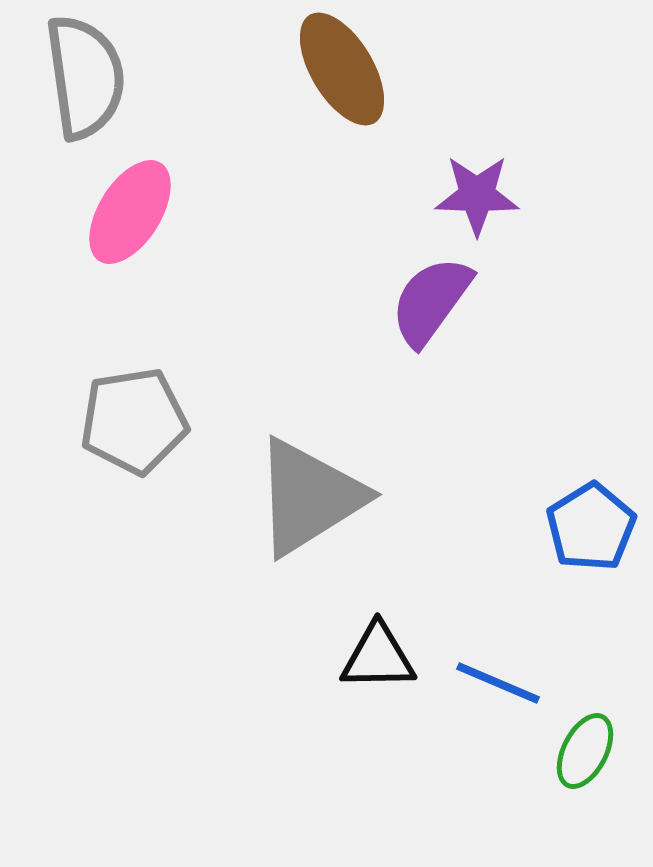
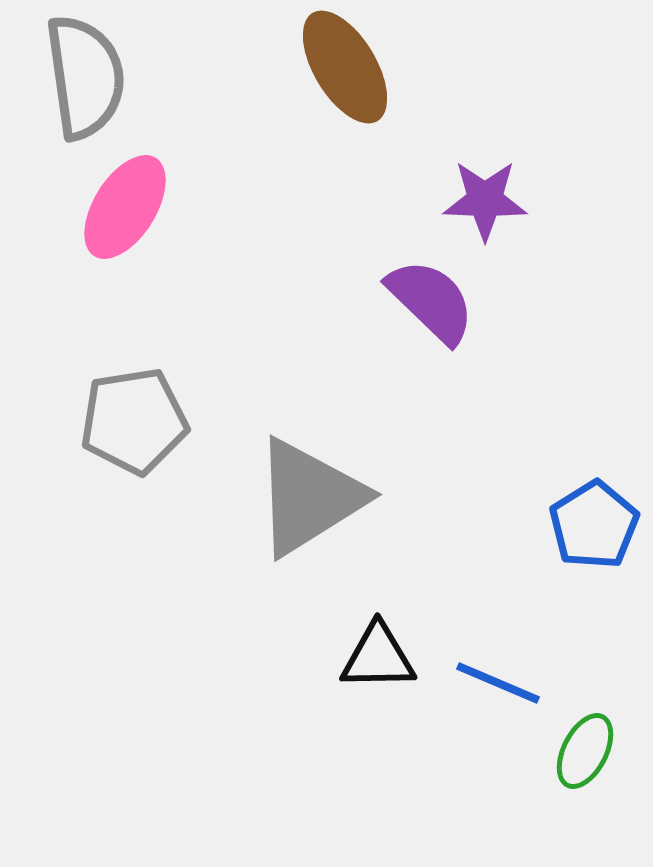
brown ellipse: moved 3 px right, 2 px up
purple star: moved 8 px right, 5 px down
pink ellipse: moved 5 px left, 5 px up
purple semicircle: rotated 98 degrees clockwise
blue pentagon: moved 3 px right, 2 px up
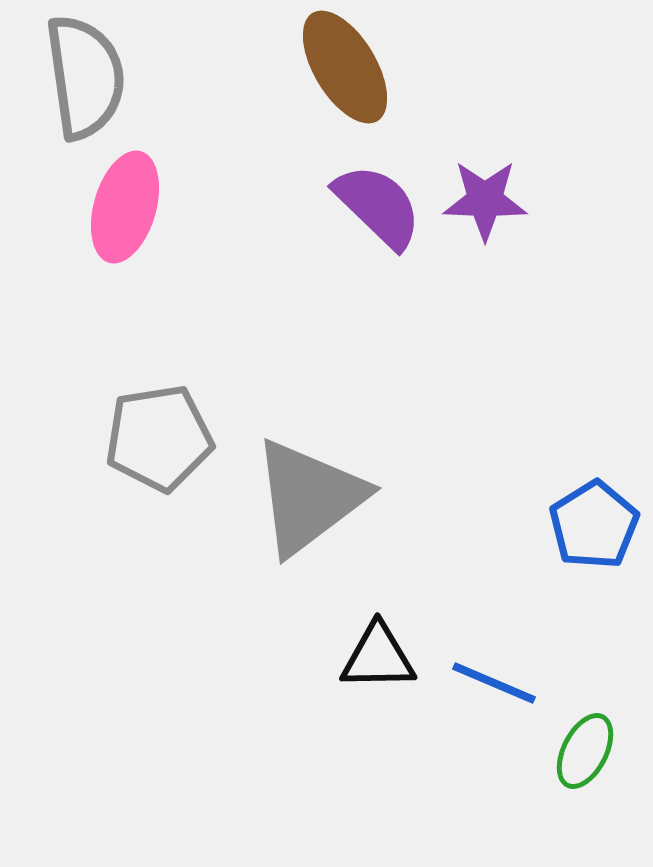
pink ellipse: rotated 16 degrees counterclockwise
purple semicircle: moved 53 px left, 95 px up
gray pentagon: moved 25 px right, 17 px down
gray triangle: rotated 5 degrees counterclockwise
blue line: moved 4 px left
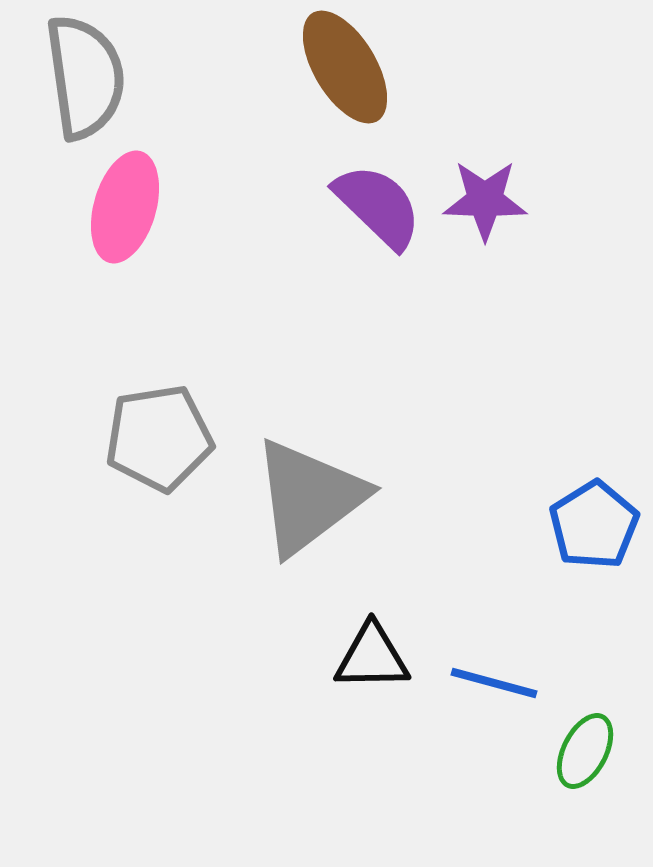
black triangle: moved 6 px left
blue line: rotated 8 degrees counterclockwise
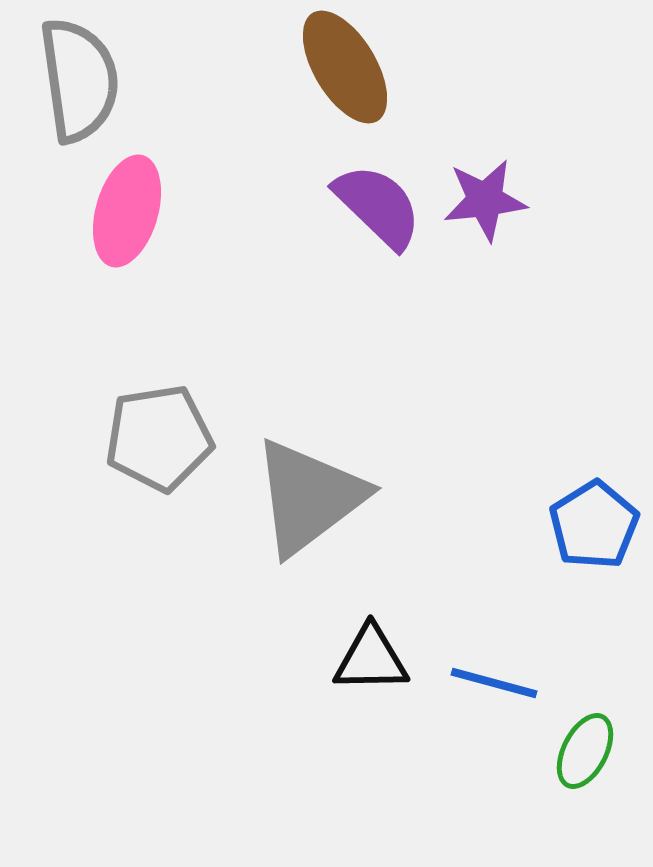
gray semicircle: moved 6 px left, 3 px down
purple star: rotated 8 degrees counterclockwise
pink ellipse: moved 2 px right, 4 px down
black triangle: moved 1 px left, 2 px down
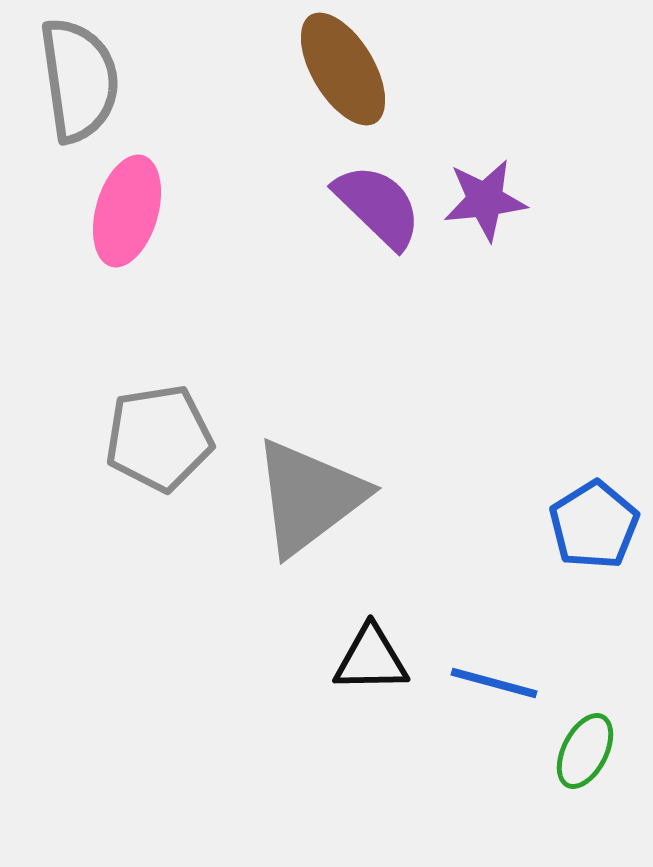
brown ellipse: moved 2 px left, 2 px down
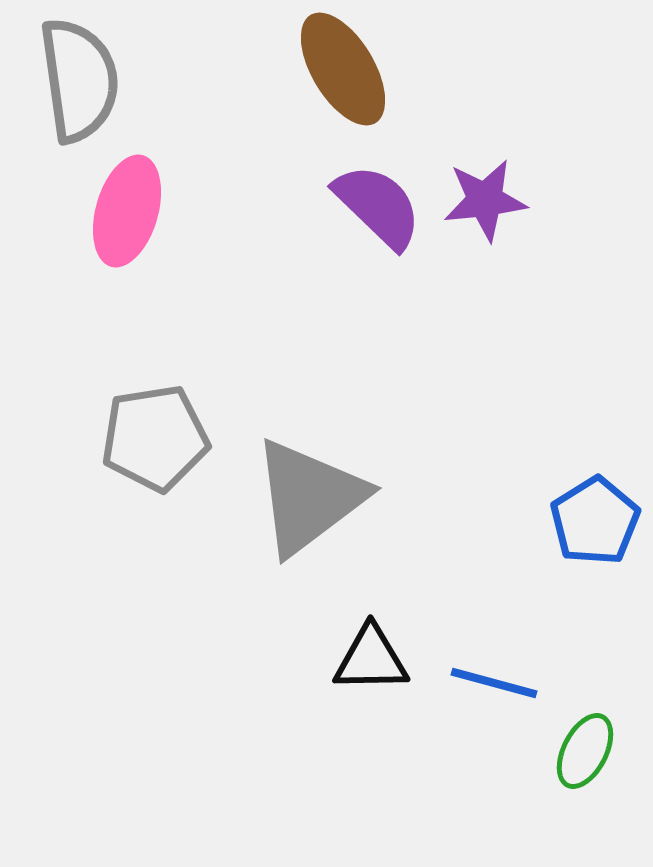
gray pentagon: moved 4 px left
blue pentagon: moved 1 px right, 4 px up
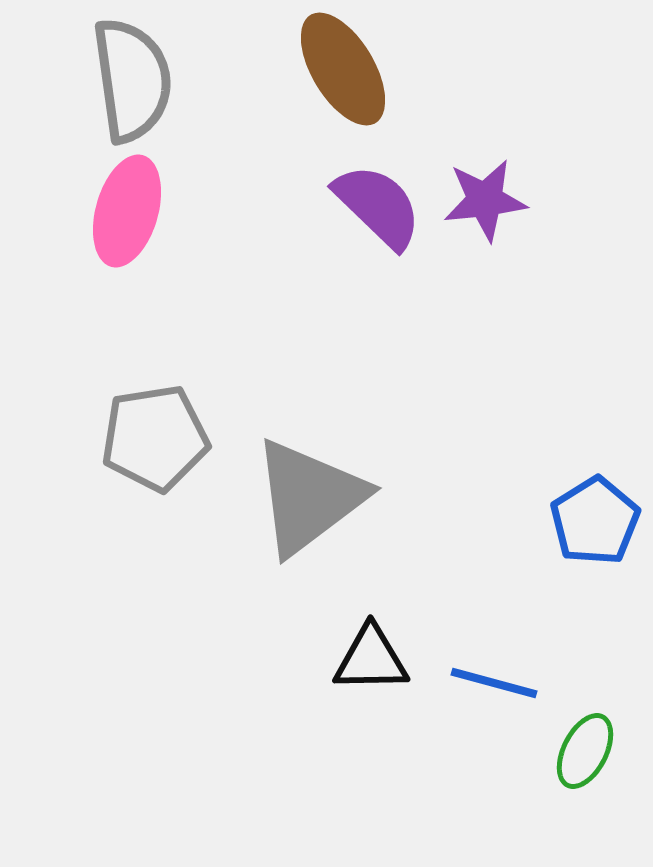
gray semicircle: moved 53 px right
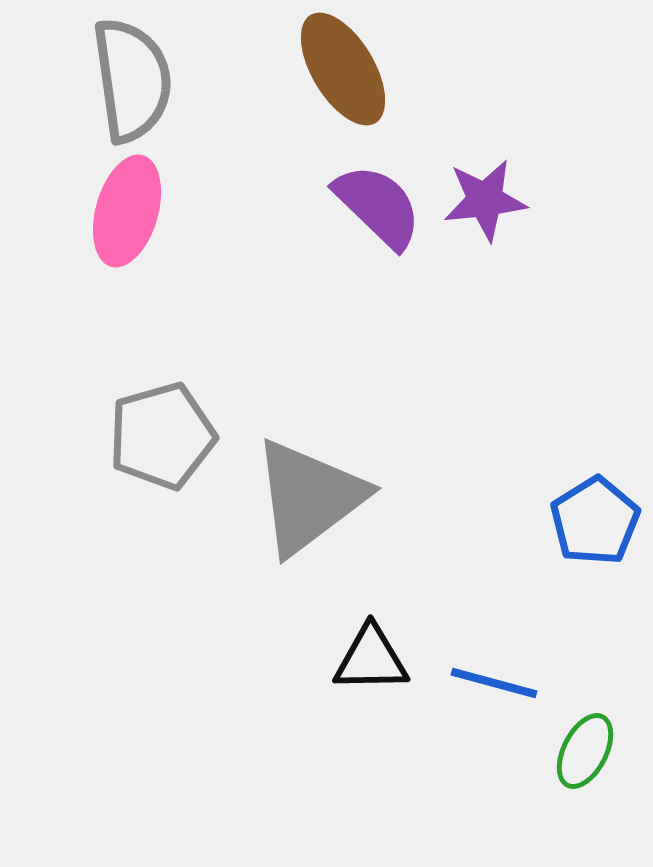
gray pentagon: moved 7 px right, 2 px up; rotated 7 degrees counterclockwise
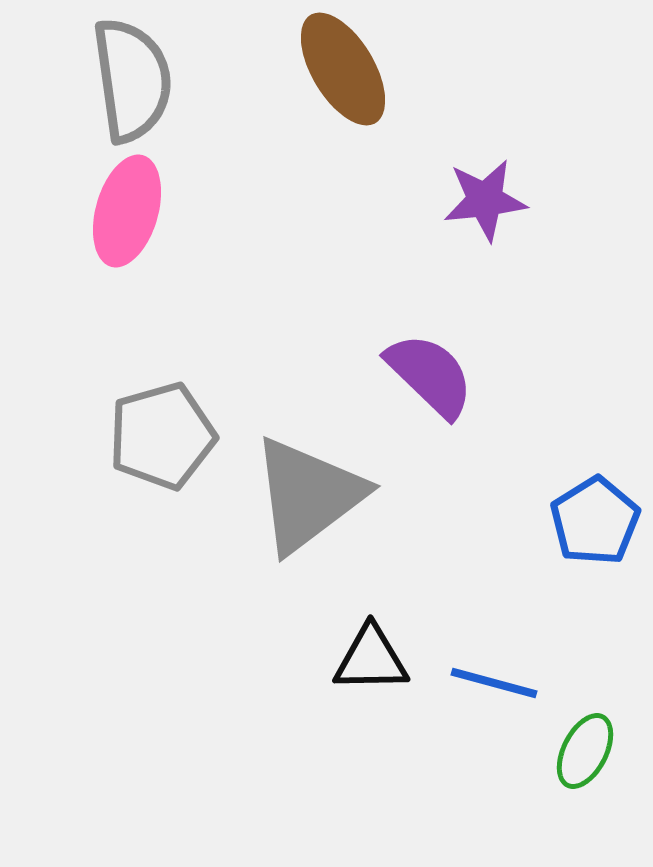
purple semicircle: moved 52 px right, 169 px down
gray triangle: moved 1 px left, 2 px up
